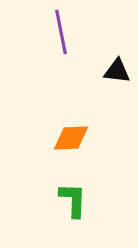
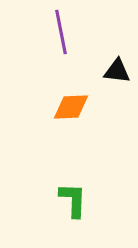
orange diamond: moved 31 px up
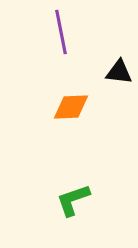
black triangle: moved 2 px right, 1 px down
green L-shape: rotated 111 degrees counterclockwise
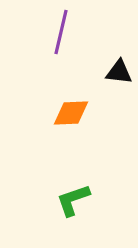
purple line: rotated 24 degrees clockwise
orange diamond: moved 6 px down
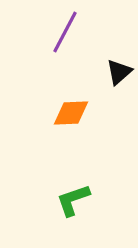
purple line: moved 4 px right; rotated 15 degrees clockwise
black triangle: rotated 48 degrees counterclockwise
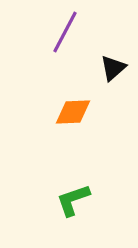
black triangle: moved 6 px left, 4 px up
orange diamond: moved 2 px right, 1 px up
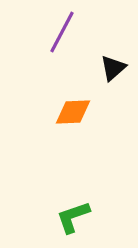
purple line: moved 3 px left
green L-shape: moved 17 px down
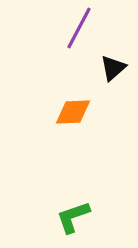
purple line: moved 17 px right, 4 px up
